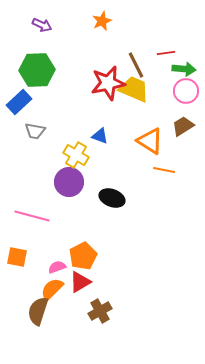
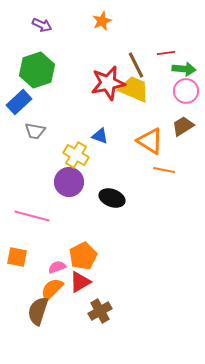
green hexagon: rotated 16 degrees counterclockwise
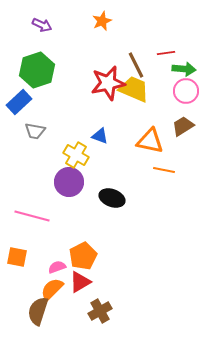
orange triangle: rotated 20 degrees counterclockwise
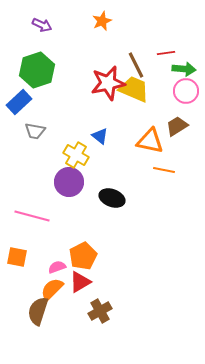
brown trapezoid: moved 6 px left
blue triangle: rotated 18 degrees clockwise
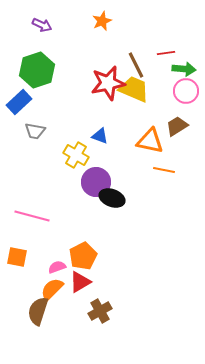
blue triangle: rotated 18 degrees counterclockwise
purple circle: moved 27 px right
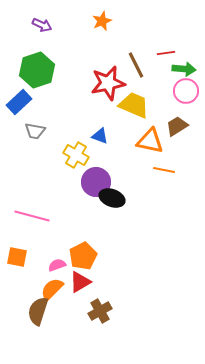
yellow trapezoid: moved 16 px down
pink semicircle: moved 2 px up
